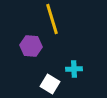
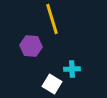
cyan cross: moved 2 px left
white square: moved 2 px right
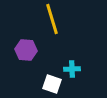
purple hexagon: moved 5 px left, 4 px down
white square: rotated 12 degrees counterclockwise
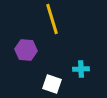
cyan cross: moved 9 px right
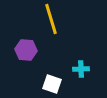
yellow line: moved 1 px left
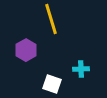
purple hexagon: rotated 25 degrees clockwise
